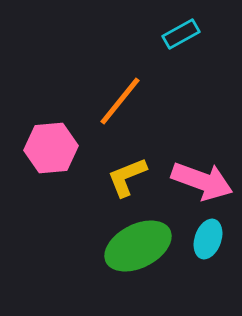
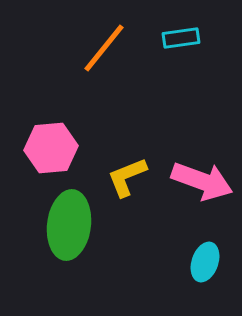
cyan rectangle: moved 4 px down; rotated 21 degrees clockwise
orange line: moved 16 px left, 53 px up
cyan ellipse: moved 3 px left, 23 px down
green ellipse: moved 69 px left, 21 px up; rotated 56 degrees counterclockwise
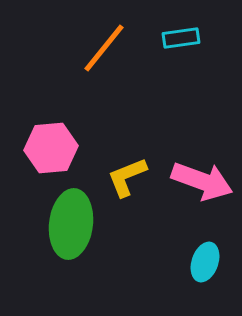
green ellipse: moved 2 px right, 1 px up
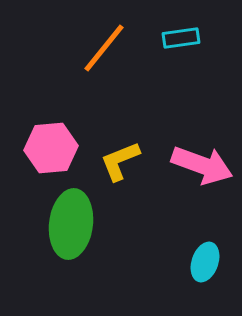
yellow L-shape: moved 7 px left, 16 px up
pink arrow: moved 16 px up
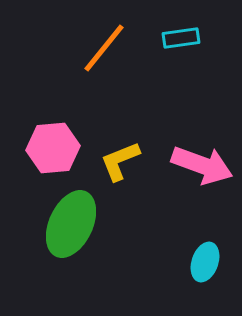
pink hexagon: moved 2 px right
green ellipse: rotated 18 degrees clockwise
